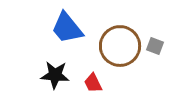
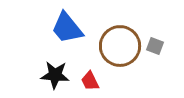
red trapezoid: moved 3 px left, 2 px up
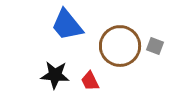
blue trapezoid: moved 3 px up
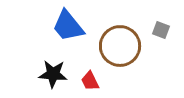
blue trapezoid: moved 1 px right, 1 px down
gray square: moved 6 px right, 16 px up
black star: moved 2 px left, 1 px up
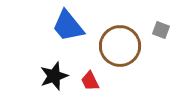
black star: moved 1 px right, 2 px down; rotated 24 degrees counterclockwise
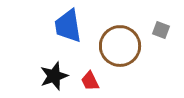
blue trapezoid: rotated 30 degrees clockwise
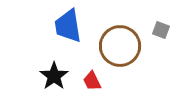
black star: rotated 16 degrees counterclockwise
red trapezoid: moved 2 px right
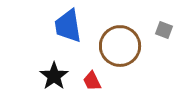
gray square: moved 3 px right
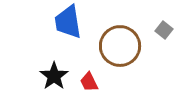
blue trapezoid: moved 4 px up
gray square: rotated 18 degrees clockwise
red trapezoid: moved 3 px left, 1 px down
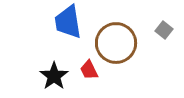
brown circle: moved 4 px left, 3 px up
red trapezoid: moved 12 px up
